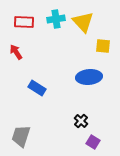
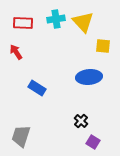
red rectangle: moved 1 px left, 1 px down
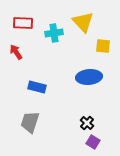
cyan cross: moved 2 px left, 14 px down
blue rectangle: moved 1 px up; rotated 18 degrees counterclockwise
black cross: moved 6 px right, 2 px down
gray trapezoid: moved 9 px right, 14 px up
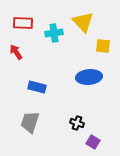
black cross: moved 10 px left; rotated 24 degrees counterclockwise
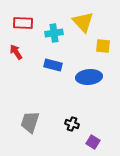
blue rectangle: moved 16 px right, 22 px up
black cross: moved 5 px left, 1 px down
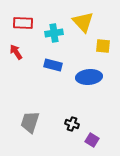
purple square: moved 1 px left, 2 px up
